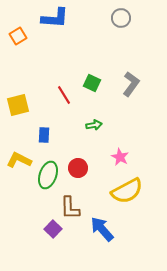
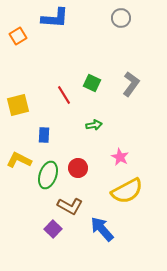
brown L-shape: moved 2 px up; rotated 60 degrees counterclockwise
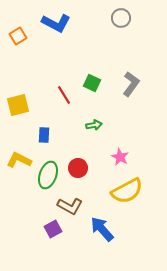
blue L-shape: moved 1 px right, 5 px down; rotated 24 degrees clockwise
purple square: rotated 18 degrees clockwise
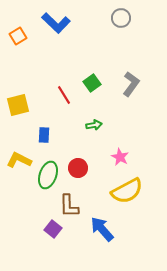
blue L-shape: rotated 16 degrees clockwise
green square: rotated 30 degrees clockwise
brown L-shape: moved 1 px left; rotated 60 degrees clockwise
purple square: rotated 24 degrees counterclockwise
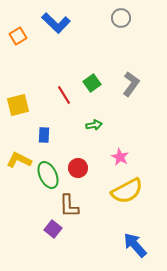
green ellipse: rotated 44 degrees counterclockwise
blue arrow: moved 33 px right, 16 px down
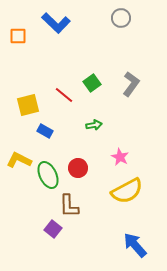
orange square: rotated 30 degrees clockwise
red line: rotated 18 degrees counterclockwise
yellow square: moved 10 px right
blue rectangle: moved 1 px right, 4 px up; rotated 63 degrees counterclockwise
